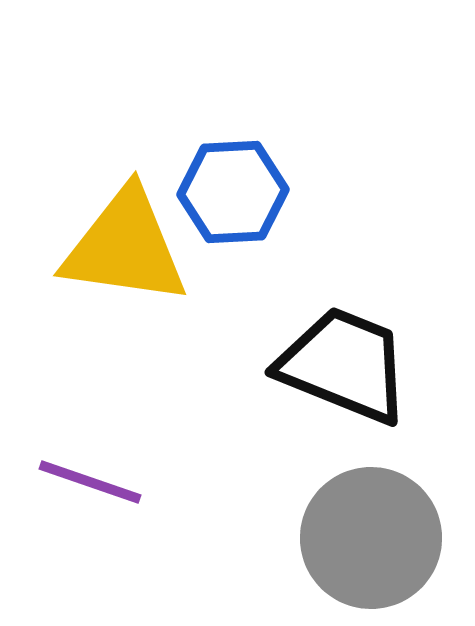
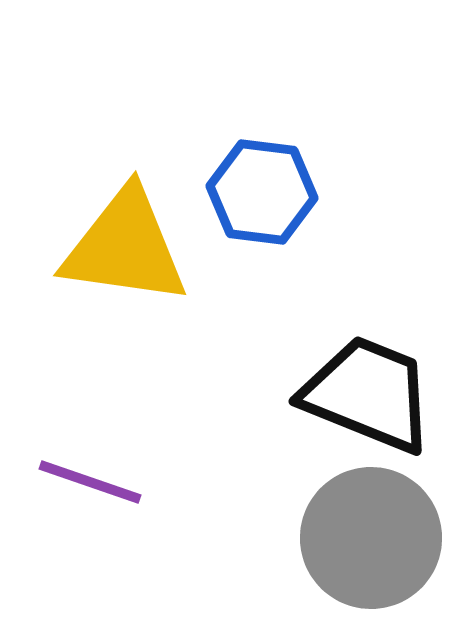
blue hexagon: moved 29 px right; rotated 10 degrees clockwise
black trapezoid: moved 24 px right, 29 px down
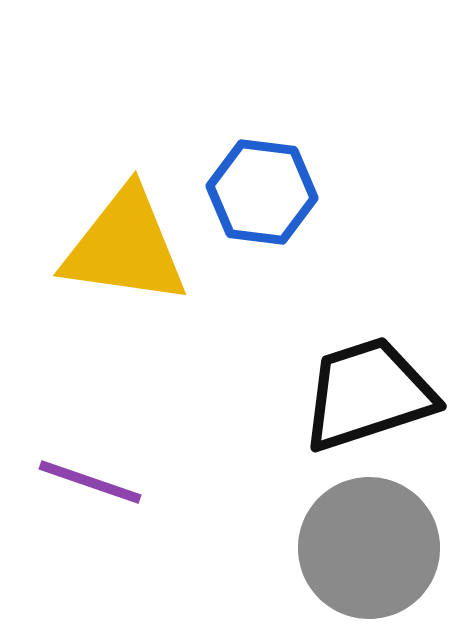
black trapezoid: rotated 40 degrees counterclockwise
gray circle: moved 2 px left, 10 px down
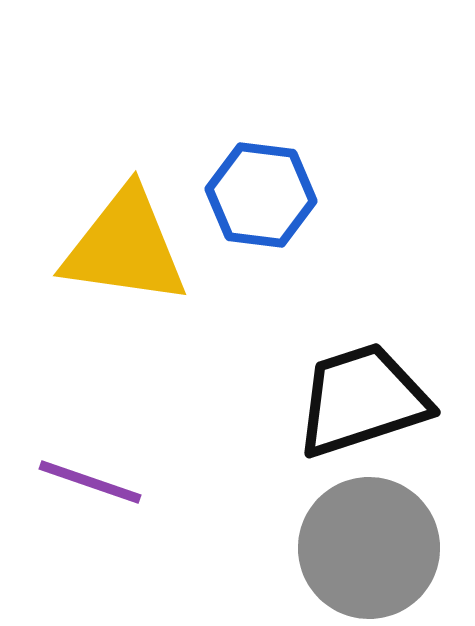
blue hexagon: moved 1 px left, 3 px down
black trapezoid: moved 6 px left, 6 px down
